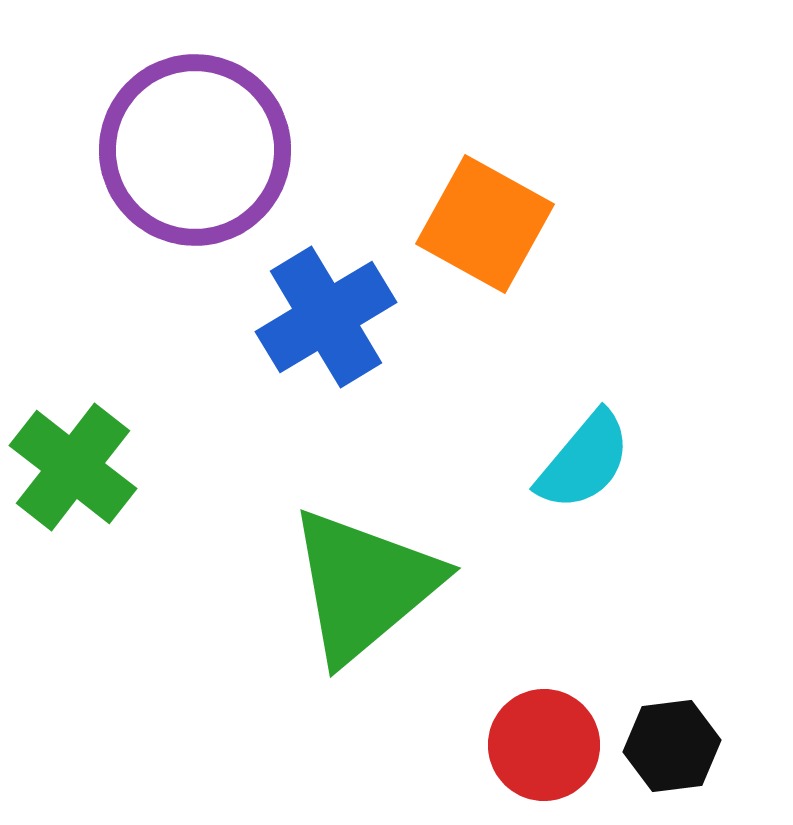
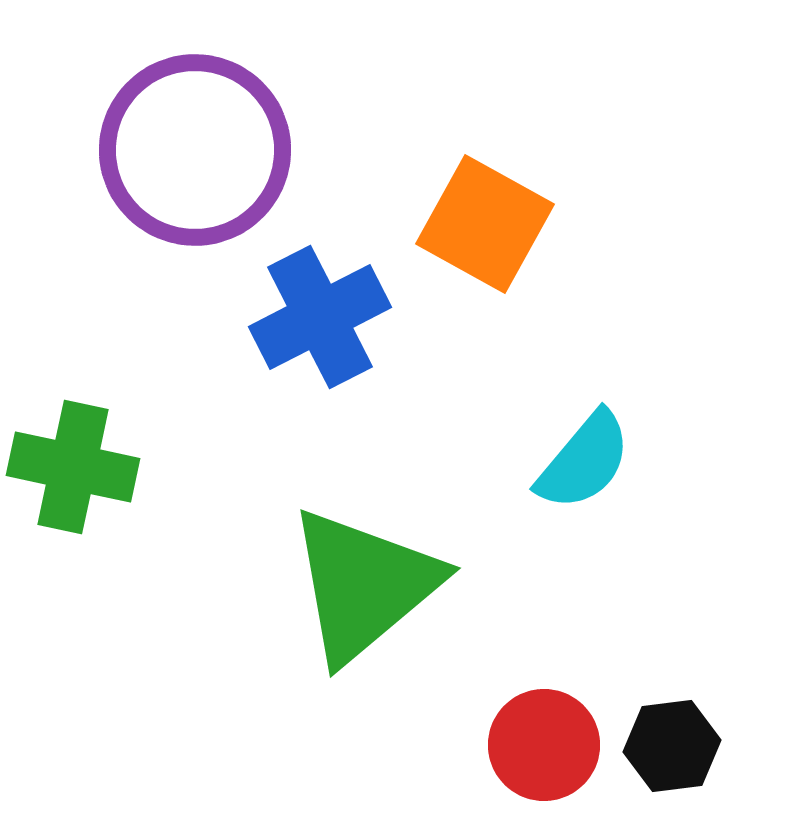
blue cross: moved 6 px left; rotated 4 degrees clockwise
green cross: rotated 26 degrees counterclockwise
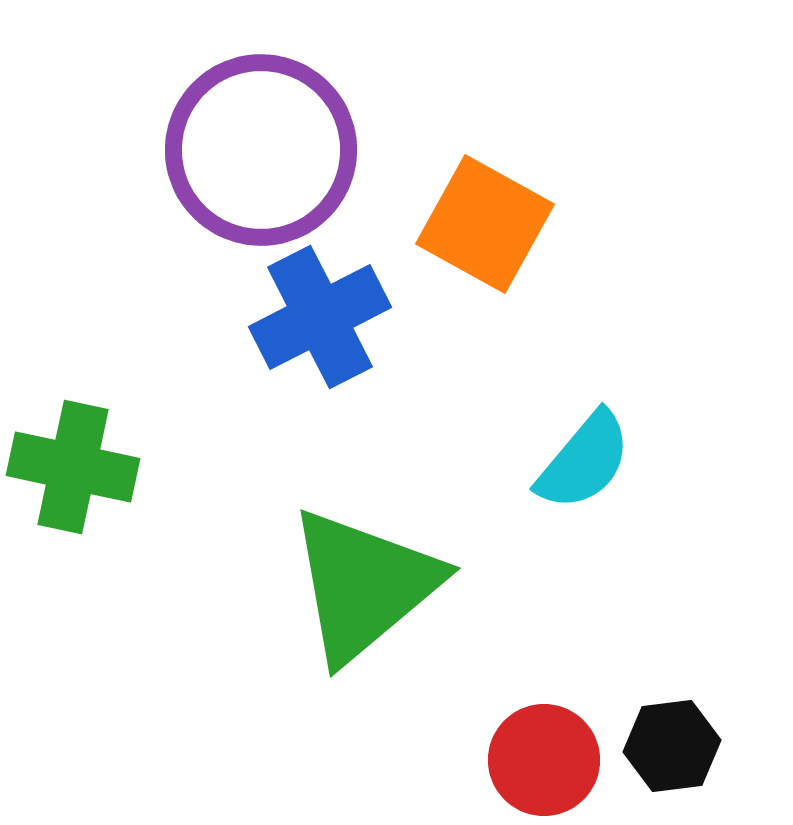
purple circle: moved 66 px right
red circle: moved 15 px down
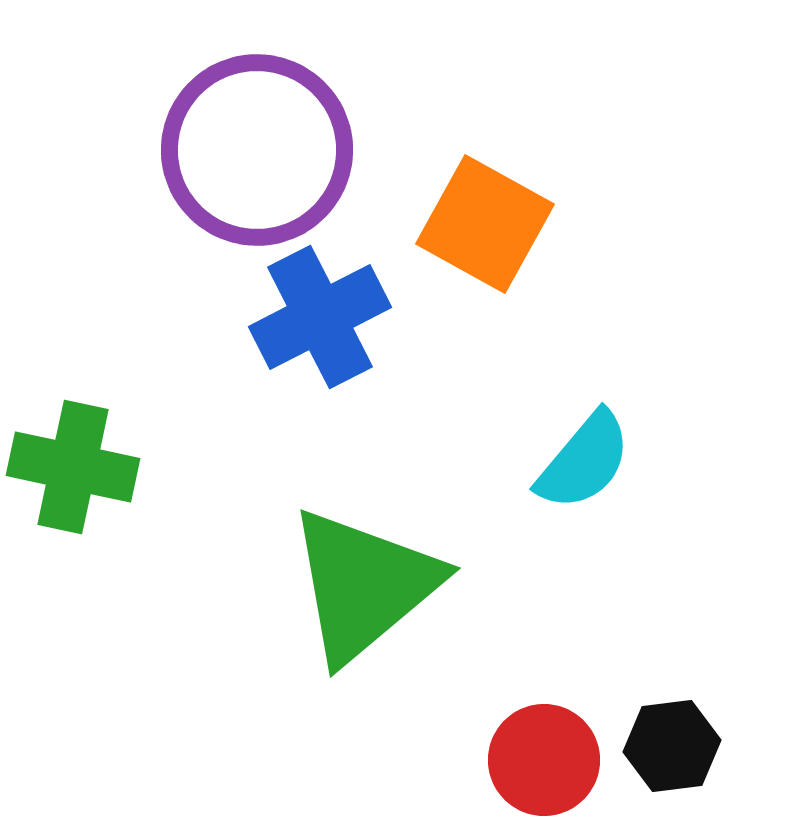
purple circle: moved 4 px left
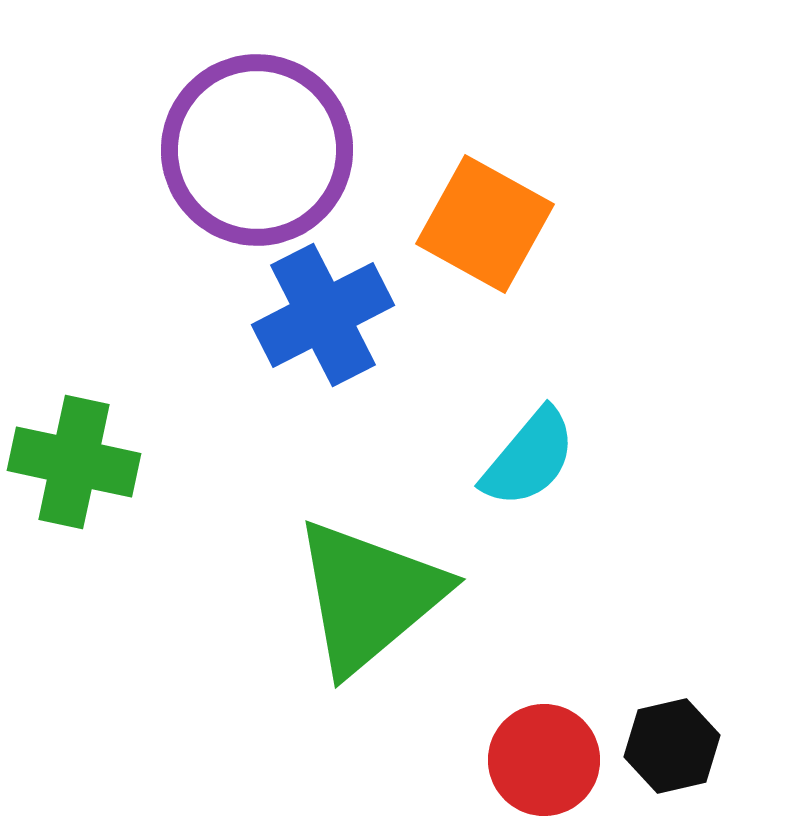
blue cross: moved 3 px right, 2 px up
cyan semicircle: moved 55 px left, 3 px up
green cross: moved 1 px right, 5 px up
green triangle: moved 5 px right, 11 px down
black hexagon: rotated 6 degrees counterclockwise
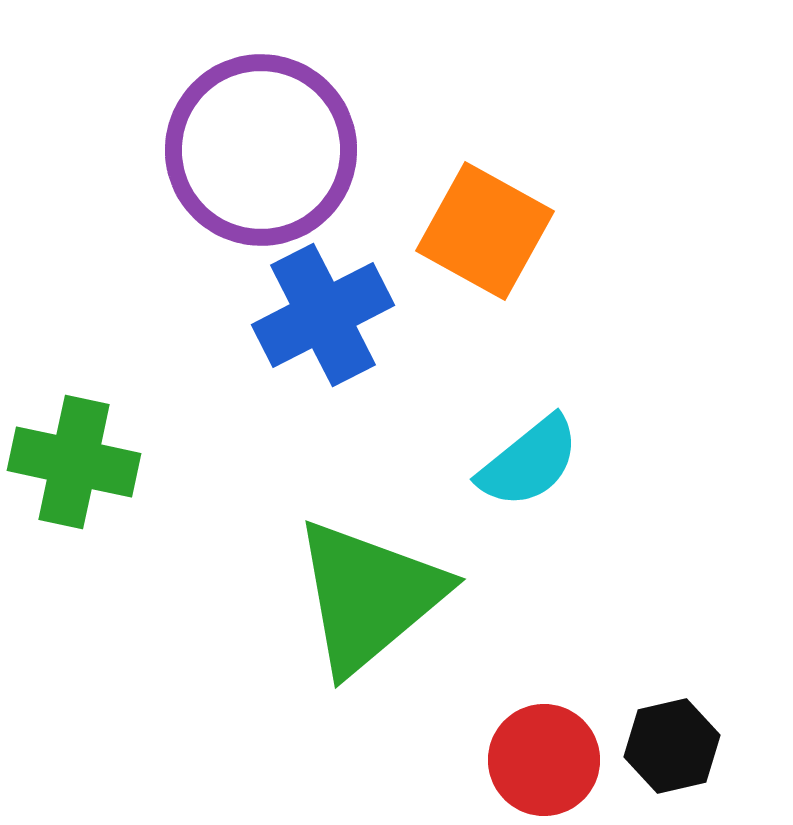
purple circle: moved 4 px right
orange square: moved 7 px down
cyan semicircle: moved 4 px down; rotated 11 degrees clockwise
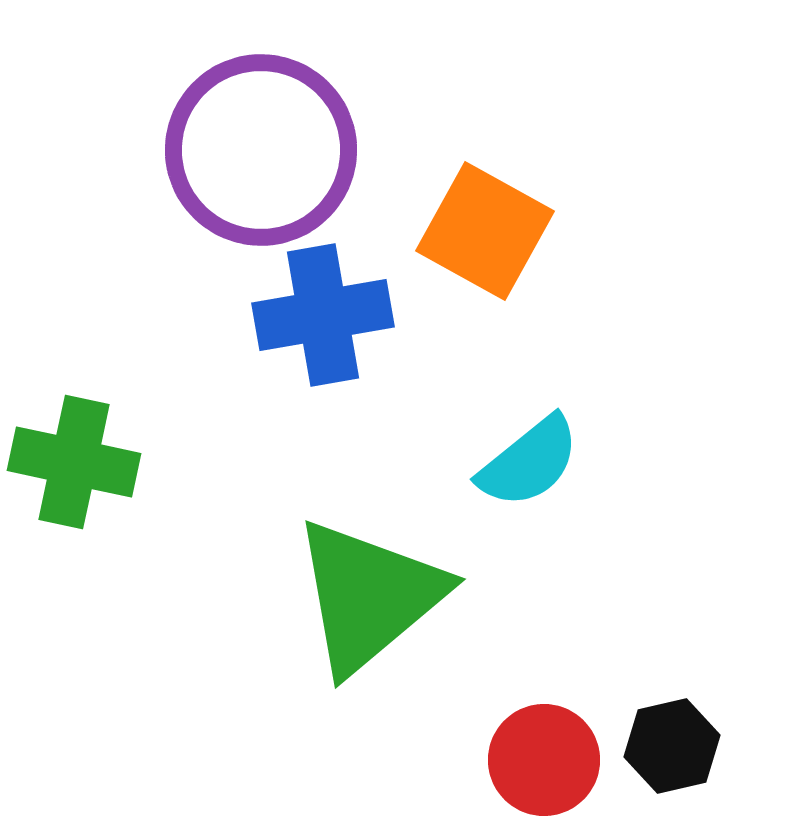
blue cross: rotated 17 degrees clockwise
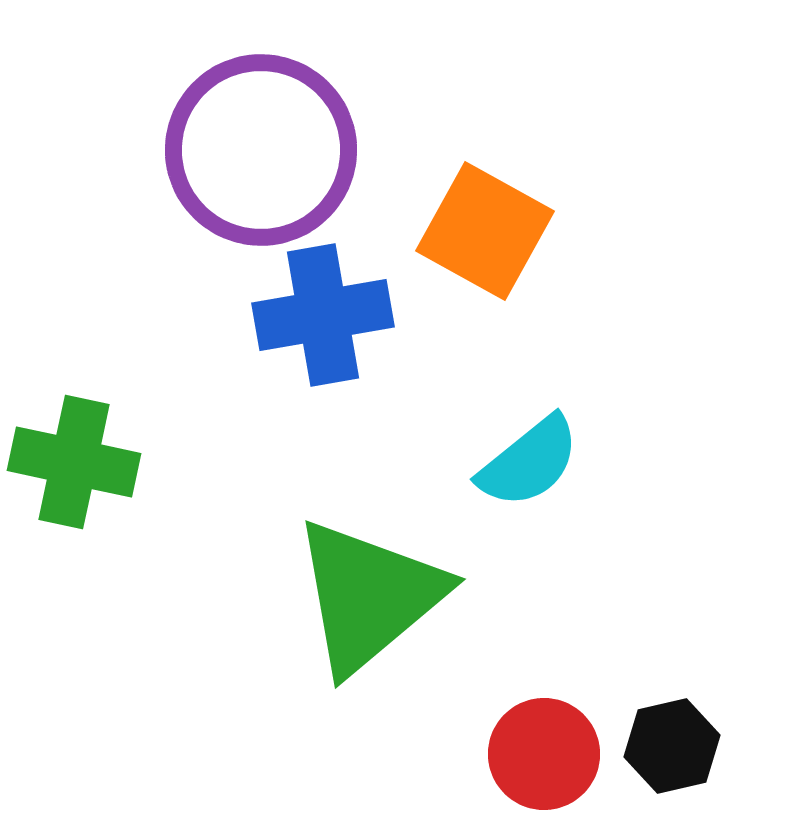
red circle: moved 6 px up
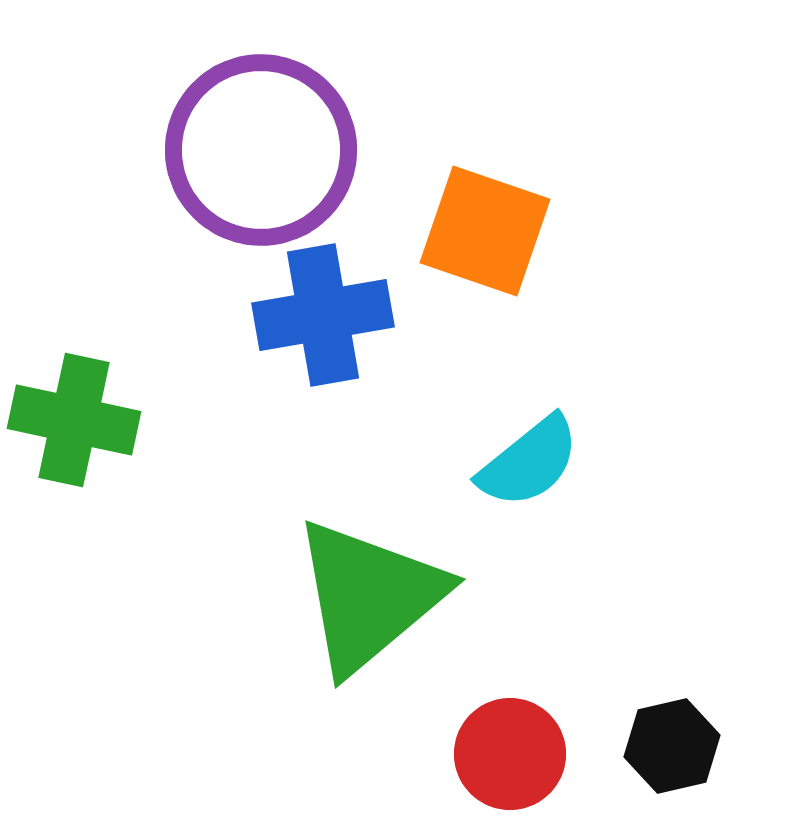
orange square: rotated 10 degrees counterclockwise
green cross: moved 42 px up
red circle: moved 34 px left
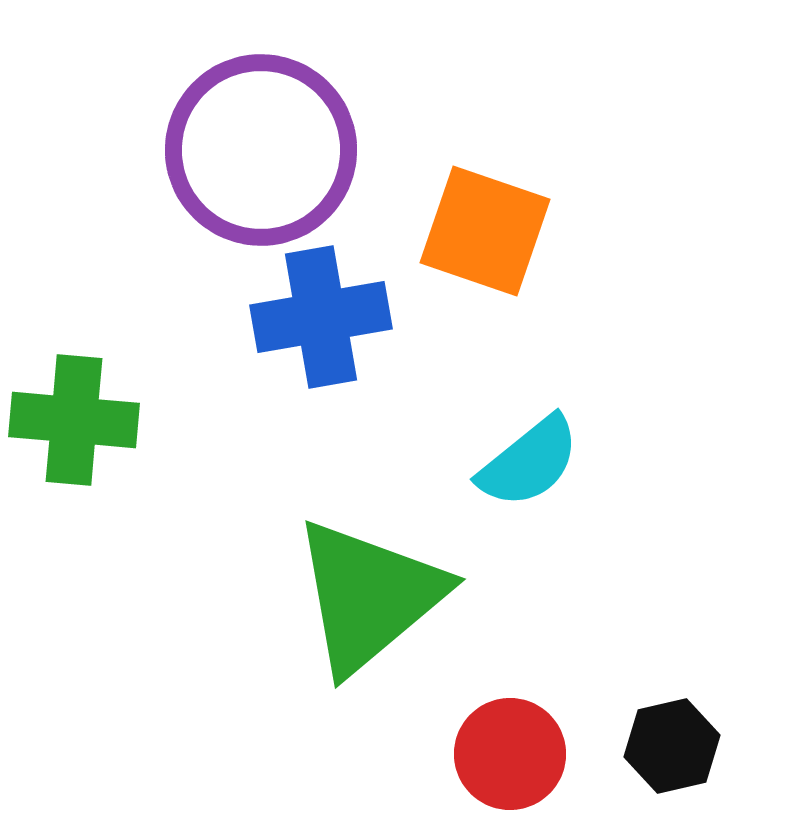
blue cross: moved 2 px left, 2 px down
green cross: rotated 7 degrees counterclockwise
